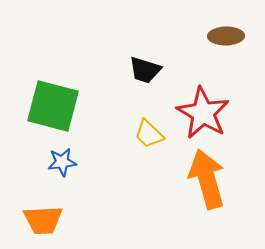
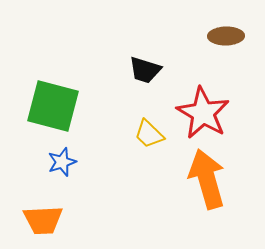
blue star: rotated 12 degrees counterclockwise
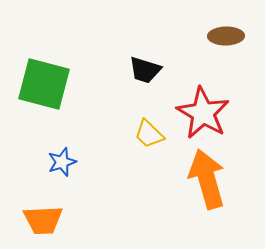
green square: moved 9 px left, 22 px up
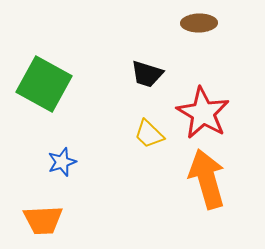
brown ellipse: moved 27 px left, 13 px up
black trapezoid: moved 2 px right, 4 px down
green square: rotated 14 degrees clockwise
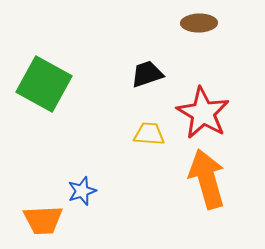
black trapezoid: rotated 144 degrees clockwise
yellow trapezoid: rotated 140 degrees clockwise
blue star: moved 20 px right, 29 px down
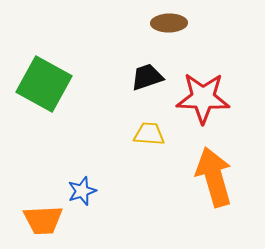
brown ellipse: moved 30 px left
black trapezoid: moved 3 px down
red star: moved 15 px up; rotated 28 degrees counterclockwise
orange arrow: moved 7 px right, 2 px up
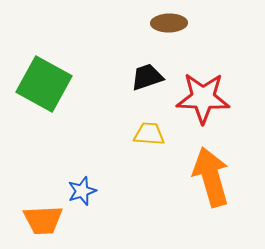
orange arrow: moved 3 px left
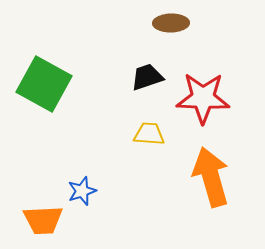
brown ellipse: moved 2 px right
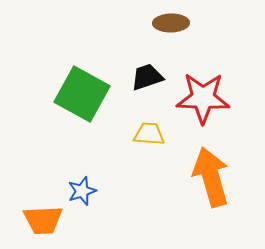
green square: moved 38 px right, 10 px down
